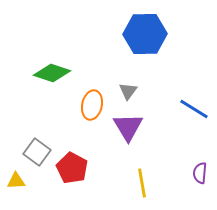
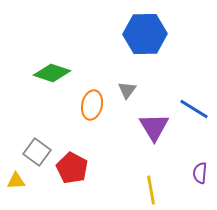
gray triangle: moved 1 px left, 1 px up
purple triangle: moved 26 px right
yellow line: moved 9 px right, 7 px down
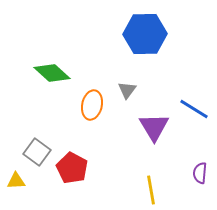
green diamond: rotated 24 degrees clockwise
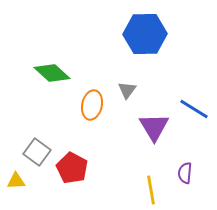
purple semicircle: moved 15 px left
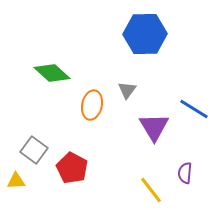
gray square: moved 3 px left, 2 px up
yellow line: rotated 28 degrees counterclockwise
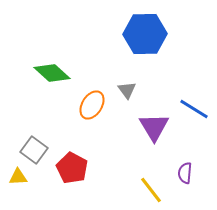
gray triangle: rotated 12 degrees counterclockwise
orange ellipse: rotated 20 degrees clockwise
yellow triangle: moved 2 px right, 4 px up
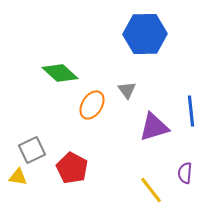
green diamond: moved 8 px right
blue line: moved 3 px left, 2 px down; rotated 52 degrees clockwise
purple triangle: rotated 44 degrees clockwise
gray square: moved 2 px left; rotated 28 degrees clockwise
yellow triangle: rotated 12 degrees clockwise
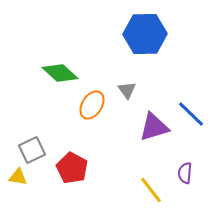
blue line: moved 3 px down; rotated 40 degrees counterclockwise
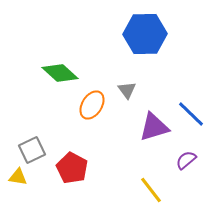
purple semicircle: moved 1 px right, 13 px up; rotated 45 degrees clockwise
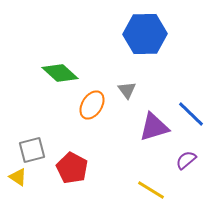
gray square: rotated 12 degrees clockwise
yellow triangle: rotated 24 degrees clockwise
yellow line: rotated 20 degrees counterclockwise
